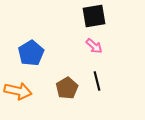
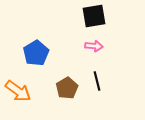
pink arrow: rotated 36 degrees counterclockwise
blue pentagon: moved 5 px right
orange arrow: rotated 24 degrees clockwise
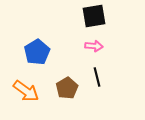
blue pentagon: moved 1 px right, 1 px up
black line: moved 4 px up
orange arrow: moved 8 px right
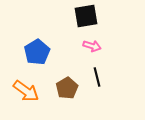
black square: moved 8 px left
pink arrow: moved 2 px left; rotated 12 degrees clockwise
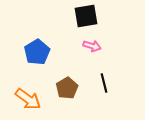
black line: moved 7 px right, 6 px down
orange arrow: moved 2 px right, 8 px down
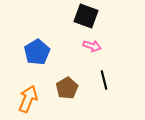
black square: rotated 30 degrees clockwise
black line: moved 3 px up
orange arrow: rotated 104 degrees counterclockwise
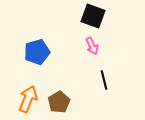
black square: moved 7 px right
pink arrow: rotated 48 degrees clockwise
blue pentagon: rotated 15 degrees clockwise
brown pentagon: moved 8 px left, 14 px down
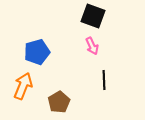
black line: rotated 12 degrees clockwise
orange arrow: moved 5 px left, 13 px up
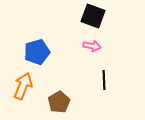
pink arrow: rotated 54 degrees counterclockwise
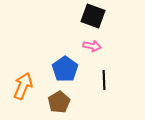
blue pentagon: moved 28 px right, 17 px down; rotated 20 degrees counterclockwise
